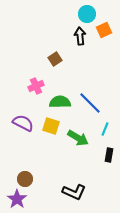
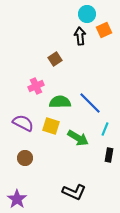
brown circle: moved 21 px up
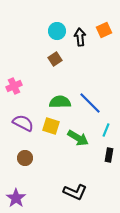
cyan circle: moved 30 px left, 17 px down
black arrow: moved 1 px down
pink cross: moved 22 px left
cyan line: moved 1 px right, 1 px down
black L-shape: moved 1 px right
purple star: moved 1 px left, 1 px up
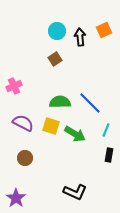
green arrow: moved 3 px left, 4 px up
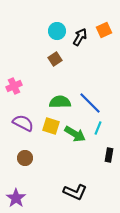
black arrow: rotated 36 degrees clockwise
cyan line: moved 8 px left, 2 px up
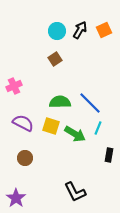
black arrow: moved 7 px up
black L-shape: rotated 40 degrees clockwise
